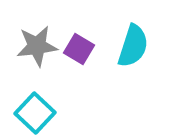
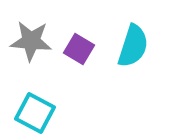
gray star: moved 6 px left, 5 px up; rotated 12 degrees clockwise
cyan square: rotated 15 degrees counterclockwise
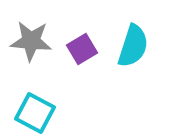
purple square: moved 3 px right; rotated 28 degrees clockwise
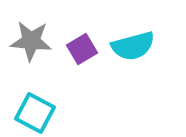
cyan semicircle: rotated 57 degrees clockwise
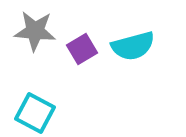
gray star: moved 4 px right, 10 px up
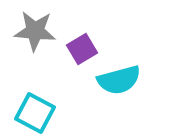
cyan semicircle: moved 14 px left, 34 px down
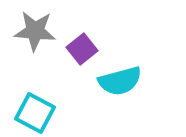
purple square: rotated 8 degrees counterclockwise
cyan semicircle: moved 1 px right, 1 px down
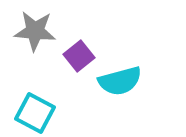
purple square: moved 3 px left, 7 px down
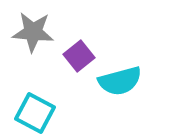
gray star: moved 2 px left, 1 px down
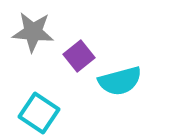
cyan square: moved 4 px right; rotated 6 degrees clockwise
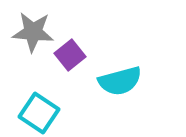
purple square: moved 9 px left, 1 px up
